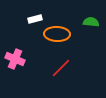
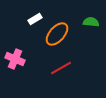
white rectangle: rotated 16 degrees counterclockwise
orange ellipse: rotated 50 degrees counterclockwise
red line: rotated 15 degrees clockwise
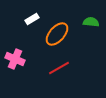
white rectangle: moved 3 px left
red line: moved 2 px left
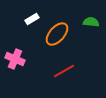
red line: moved 5 px right, 3 px down
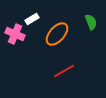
green semicircle: rotated 63 degrees clockwise
pink cross: moved 25 px up
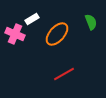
red line: moved 3 px down
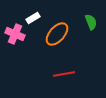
white rectangle: moved 1 px right, 1 px up
red line: rotated 20 degrees clockwise
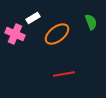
orange ellipse: rotated 10 degrees clockwise
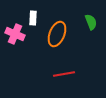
white rectangle: rotated 56 degrees counterclockwise
orange ellipse: rotated 30 degrees counterclockwise
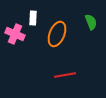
red line: moved 1 px right, 1 px down
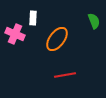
green semicircle: moved 3 px right, 1 px up
orange ellipse: moved 5 px down; rotated 15 degrees clockwise
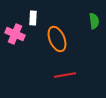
green semicircle: rotated 14 degrees clockwise
orange ellipse: rotated 60 degrees counterclockwise
